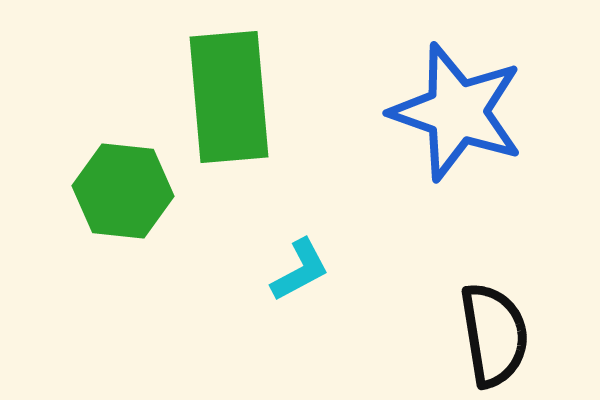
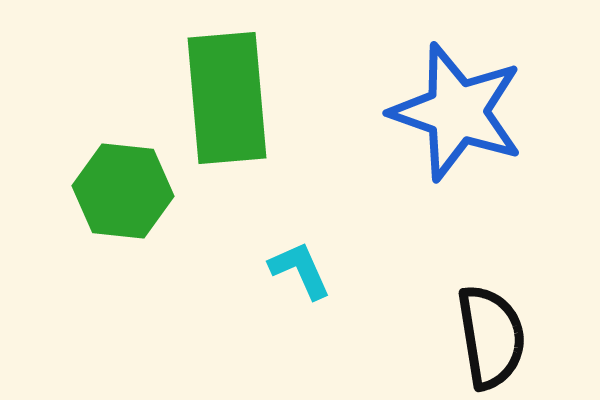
green rectangle: moved 2 px left, 1 px down
cyan L-shape: rotated 86 degrees counterclockwise
black semicircle: moved 3 px left, 2 px down
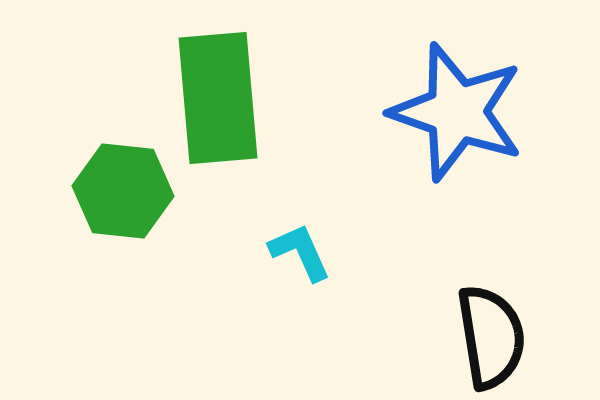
green rectangle: moved 9 px left
cyan L-shape: moved 18 px up
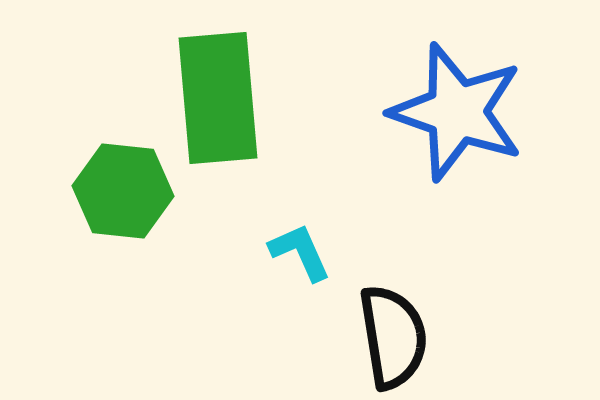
black semicircle: moved 98 px left
